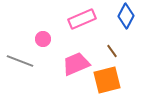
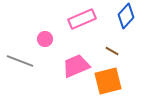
blue diamond: rotated 15 degrees clockwise
pink circle: moved 2 px right
brown line: rotated 24 degrees counterclockwise
pink trapezoid: moved 2 px down
orange square: moved 1 px right, 1 px down
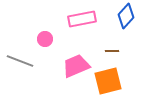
pink rectangle: rotated 12 degrees clockwise
brown line: rotated 32 degrees counterclockwise
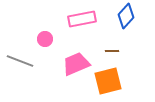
pink trapezoid: moved 2 px up
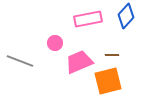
pink rectangle: moved 6 px right
pink circle: moved 10 px right, 4 px down
brown line: moved 4 px down
pink trapezoid: moved 3 px right, 2 px up
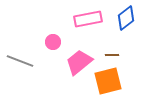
blue diamond: moved 2 px down; rotated 10 degrees clockwise
pink circle: moved 2 px left, 1 px up
pink trapezoid: rotated 16 degrees counterclockwise
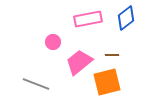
gray line: moved 16 px right, 23 px down
orange square: moved 1 px left, 1 px down
